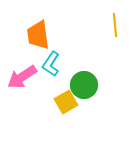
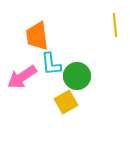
orange trapezoid: moved 1 px left, 1 px down
cyan L-shape: rotated 40 degrees counterclockwise
green circle: moved 7 px left, 9 px up
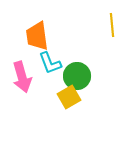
yellow line: moved 3 px left
cyan L-shape: moved 1 px left, 1 px up; rotated 15 degrees counterclockwise
pink arrow: rotated 72 degrees counterclockwise
yellow square: moved 3 px right, 5 px up
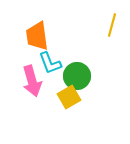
yellow line: rotated 20 degrees clockwise
pink arrow: moved 10 px right, 4 px down
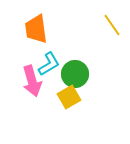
yellow line: rotated 50 degrees counterclockwise
orange trapezoid: moved 1 px left, 7 px up
cyan L-shape: moved 1 px left, 1 px down; rotated 100 degrees counterclockwise
green circle: moved 2 px left, 2 px up
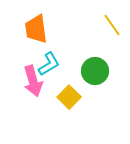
green circle: moved 20 px right, 3 px up
pink arrow: moved 1 px right
yellow square: rotated 15 degrees counterclockwise
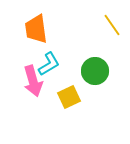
yellow square: rotated 20 degrees clockwise
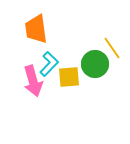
yellow line: moved 23 px down
cyan L-shape: rotated 15 degrees counterclockwise
green circle: moved 7 px up
yellow square: moved 20 px up; rotated 20 degrees clockwise
